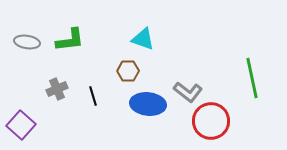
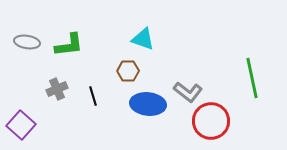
green L-shape: moved 1 px left, 5 px down
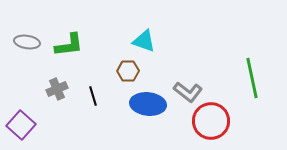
cyan triangle: moved 1 px right, 2 px down
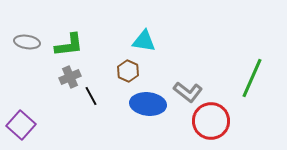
cyan triangle: rotated 10 degrees counterclockwise
brown hexagon: rotated 25 degrees clockwise
green line: rotated 36 degrees clockwise
gray cross: moved 13 px right, 12 px up
black line: moved 2 px left; rotated 12 degrees counterclockwise
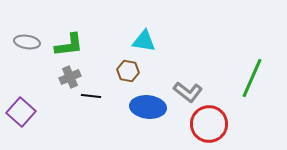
brown hexagon: rotated 15 degrees counterclockwise
black line: rotated 54 degrees counterclockwise
blue ellipse: moved 3 px down
red circle: moved 2 px left, 3 px down
purple square: moved 13 px up
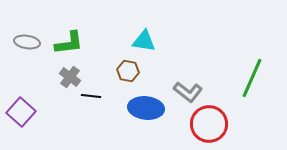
green L-shape: moved 2 px up
gray cross: rotated 30 degrees counterclockwise
blue ellipse: moved 2 px left, 1 px down
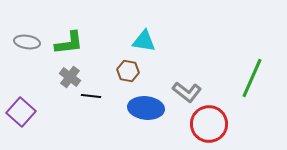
gray L-shape: moved 1 px left
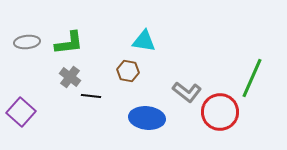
gray ellipse: rotated 15 degrees counterclockwise
blue ellipse: moved 1 px right, 10 px down
red circle: moved 11 px right, 12 px up
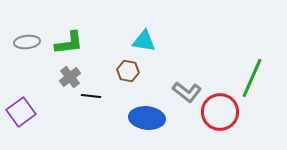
gray cross: rotated 15 degrees clockwise
purple square: rotated 12 degrees clockwise
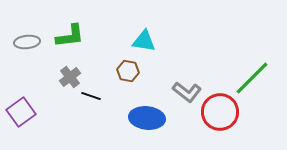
green L-shape: moved 1 px right, 7 px up
green line: rotated 21 degrees clockwise
black line: rotated 12 degrees clockwise
